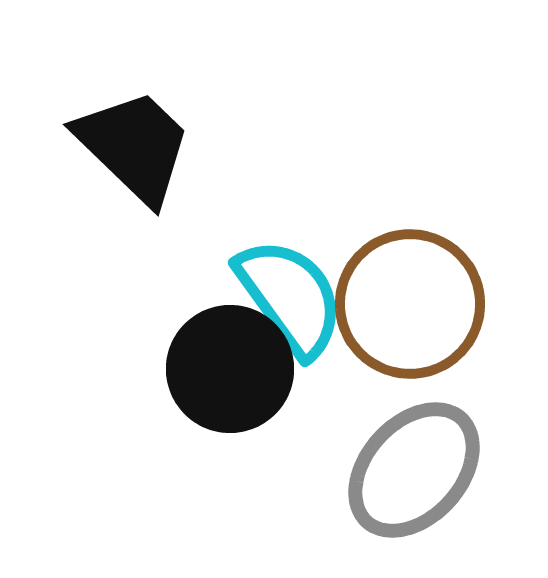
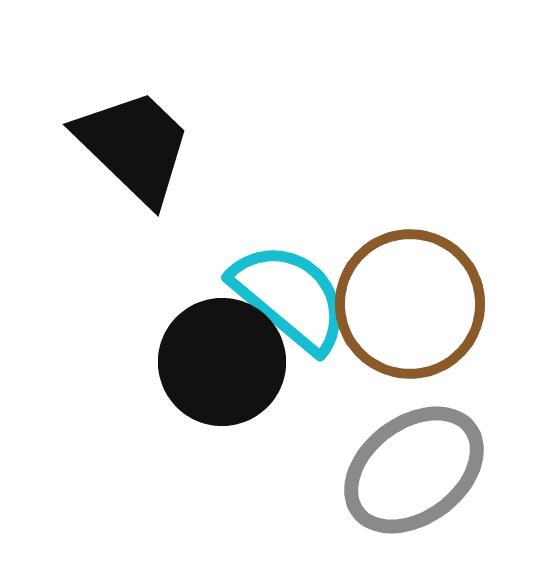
cyan semicircle: rotated 14 degrees counterclockwise
black circle: moved 8 px left, 7 px up
gray ellipse: rotated 11 degrees clockwise
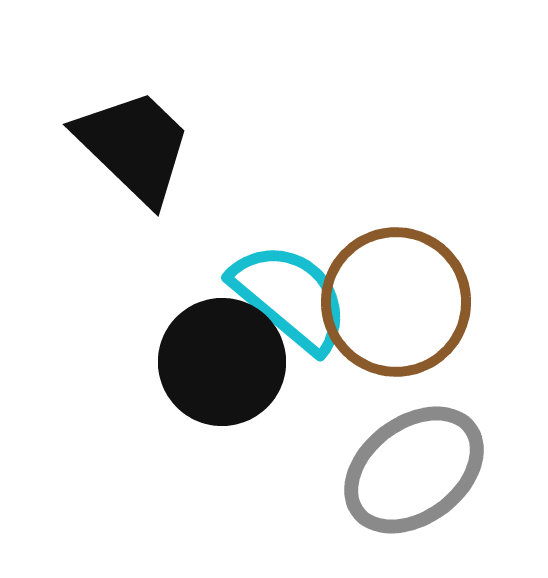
brown circle: moved 14 px left, 2 px up
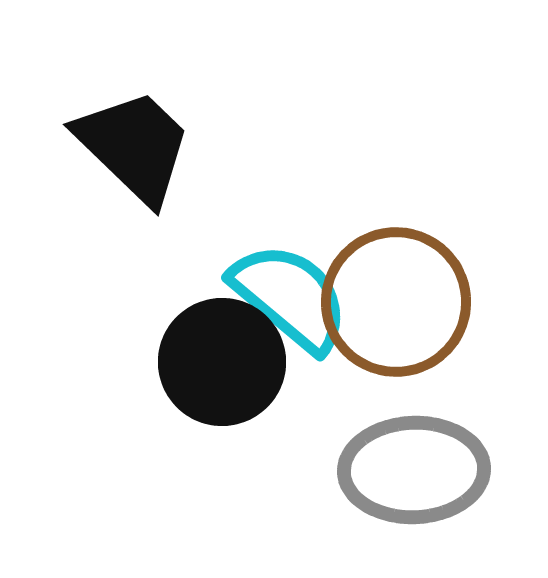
gray ellipse: rotated 35 degrees clockwise
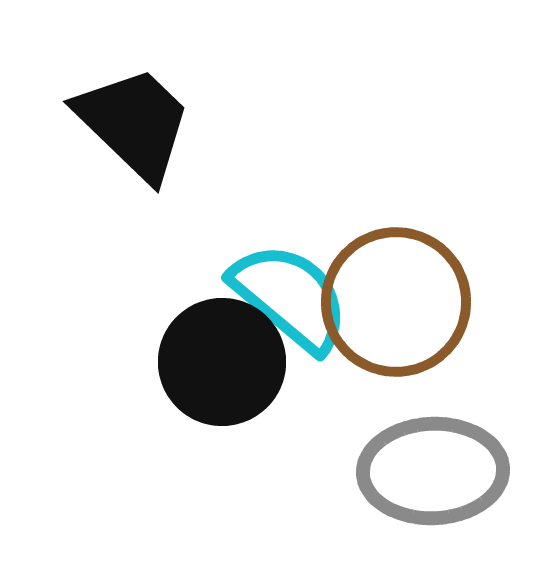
black trapezoid: moved 23 px up
gray ellipse: moved 19 px right, 1 px down
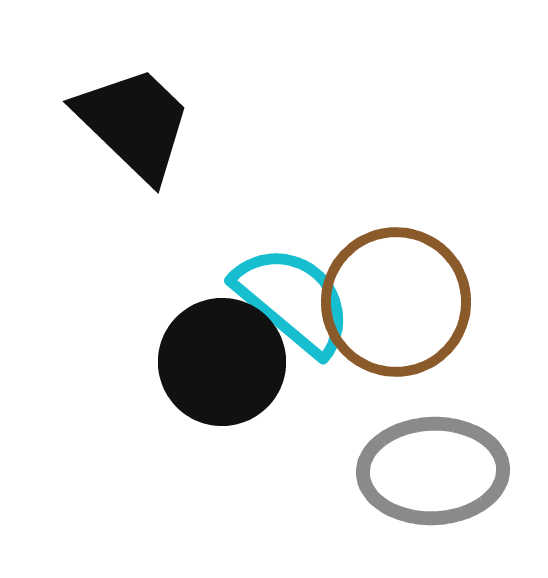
cyan semicircle: moved 3 px right, 3 px down
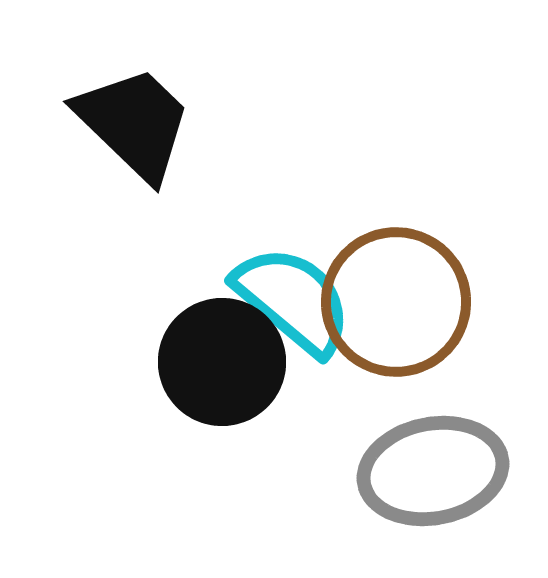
gray ellipse: rotated 9 degrees counterclockwise
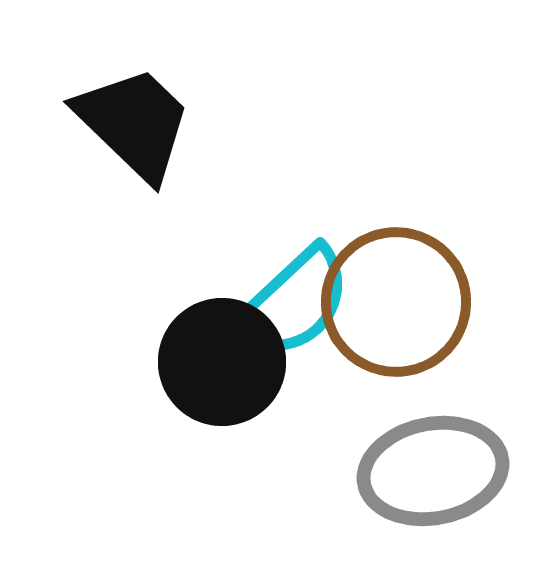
cyan semicircle: moved 3 px down; rotated 97 degrees clockwise
